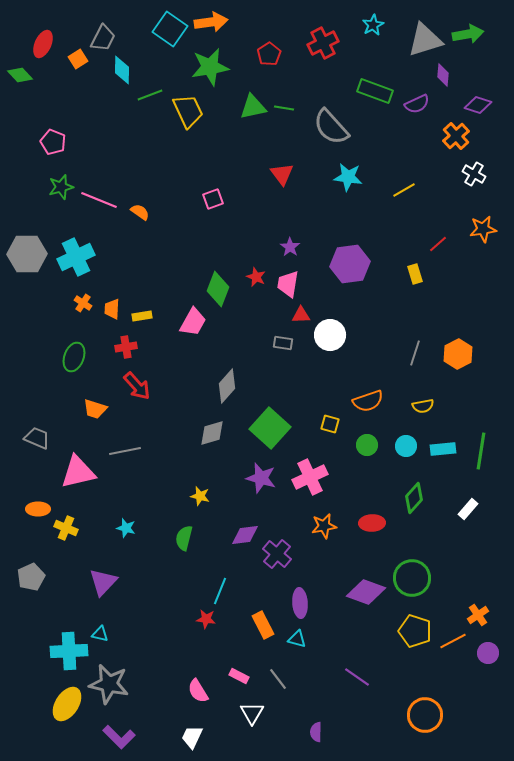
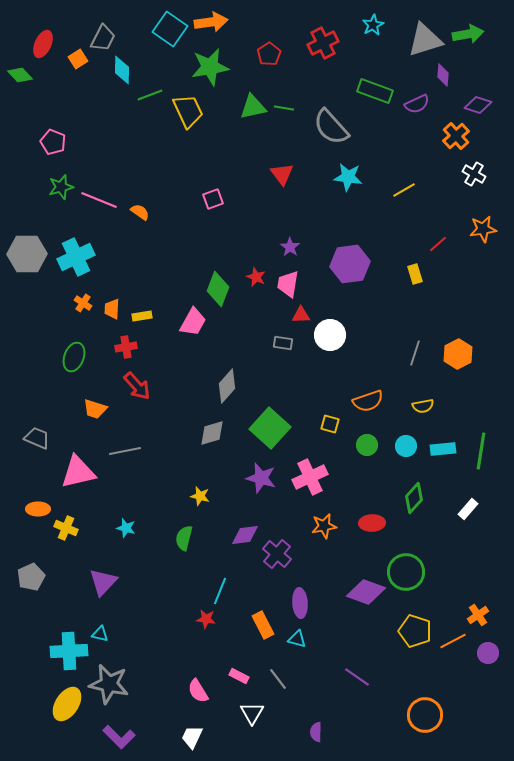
green circle at (412, 578): moved 6 px left, 6 px up
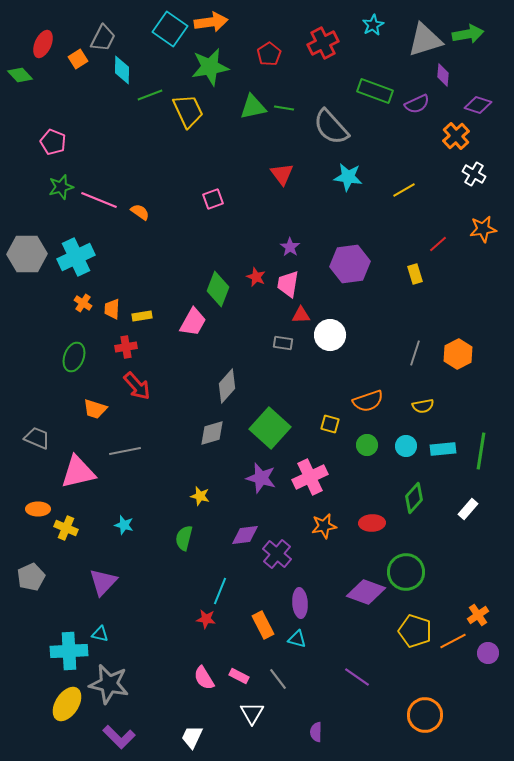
cyan star at (126, 528): moved 2 px left, 3 px up
pink semicircle at (198, 691): moved 6 px right, 13 px up
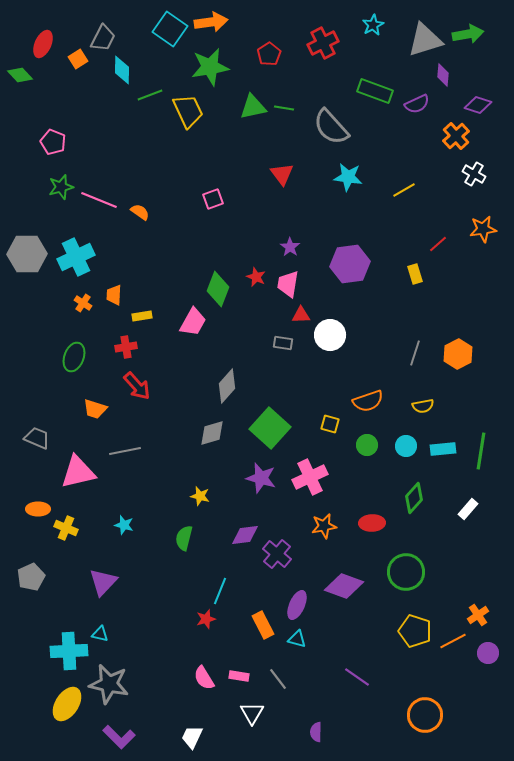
orange trapezoid at (112, 309): moved 2 px right, 14 px up
purple diamond at (366, 592): moved 22 px left, 6 px up
purple ellipse at (300, 603): moved 3 px left, 2 px down; rotated 28 degrees clockwise
red star at (206, 619): rotated 24 degrees counterclockwise
pink rectangle at (239, 676): rotated 18 degrees counterclockwise
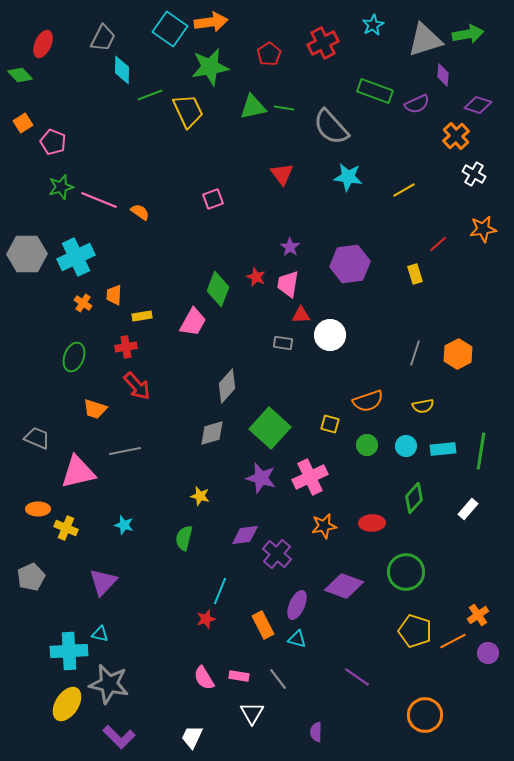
orange square at (78, 59): moved 55 px left, 64 px down
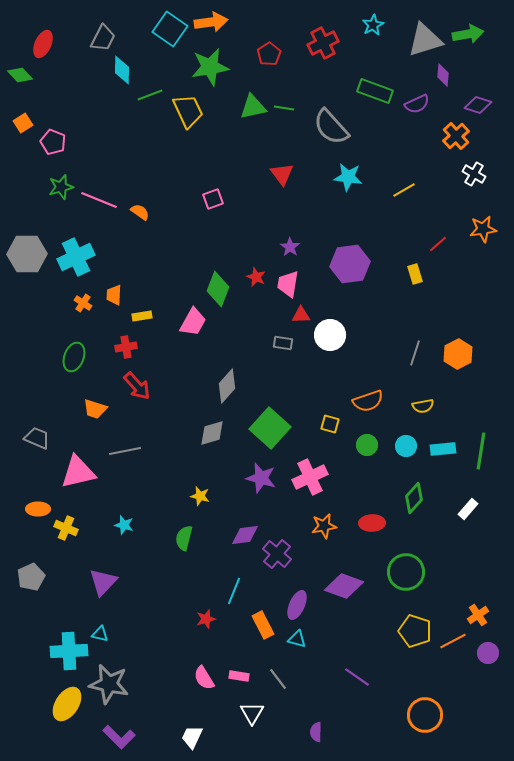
cyan line at (220, 591): moved 14 px right
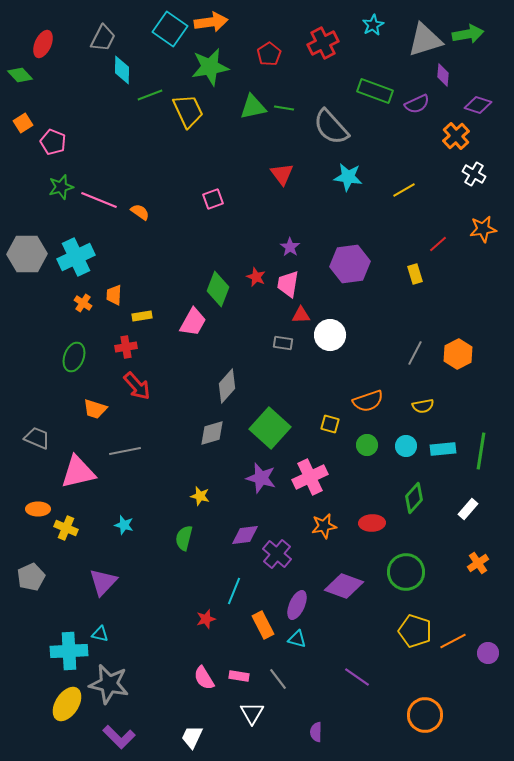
gray line at (415, 353): rotated 10 degrees clockwise
orange cross at (478, 615): moved 52 px up
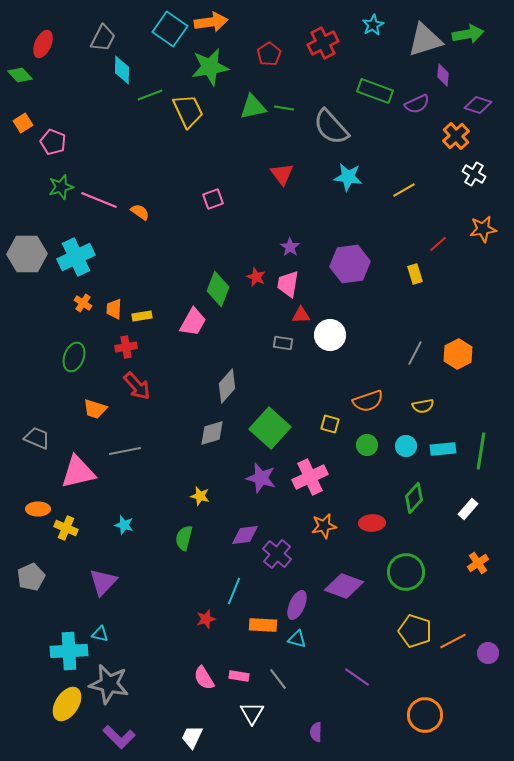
orange trapezoid at (114, 295): moved 14 px down
orange rectangle at (263, 625): rotated 60 degrees counterclockwise
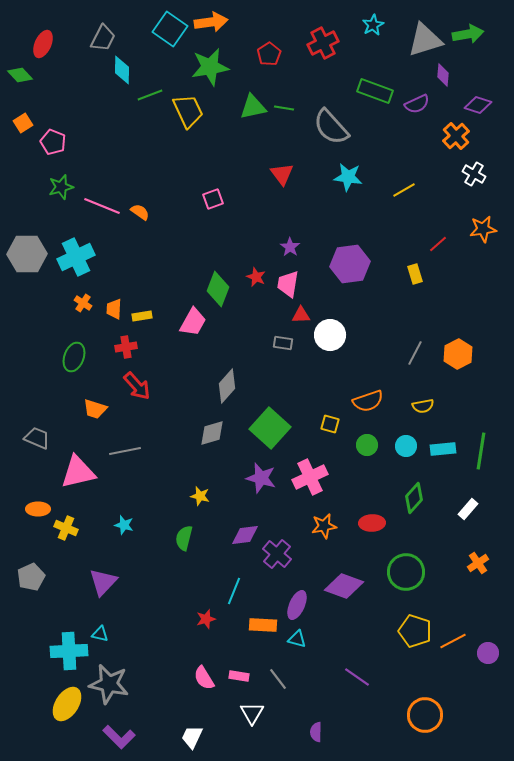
pink line at (99, 200): moved 3 px right, 6 px down
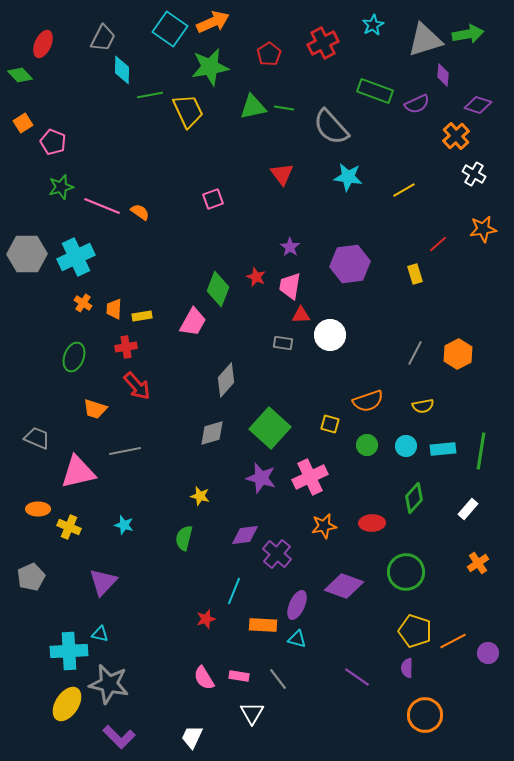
orange arrow at (211, 22): moved 2 px right; rotated 16 degrees counterclockwise
green line at (150, 95): rotated 10 degrees clockwise
pink trapezoid at (288, 284): moved 2 px right, 2 px down
gray diamond at (227, 386): moved 1 px left, 6 px up
yellow cross at (66, 528): moved 3 px right, 1 px up
purple semicircle at (316, 732): moved 91 px right, 64 px up
